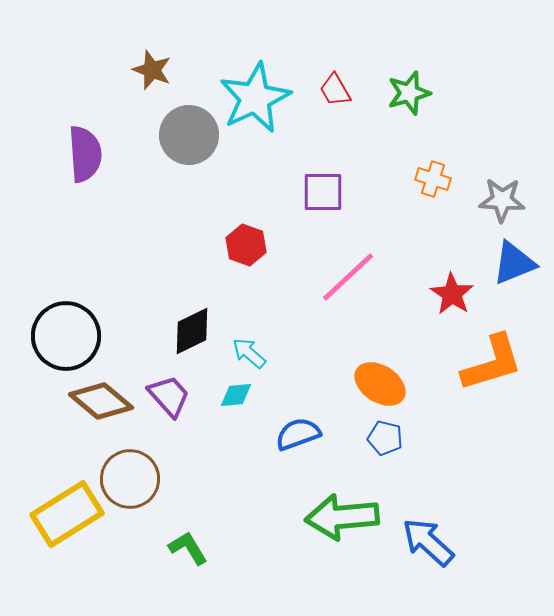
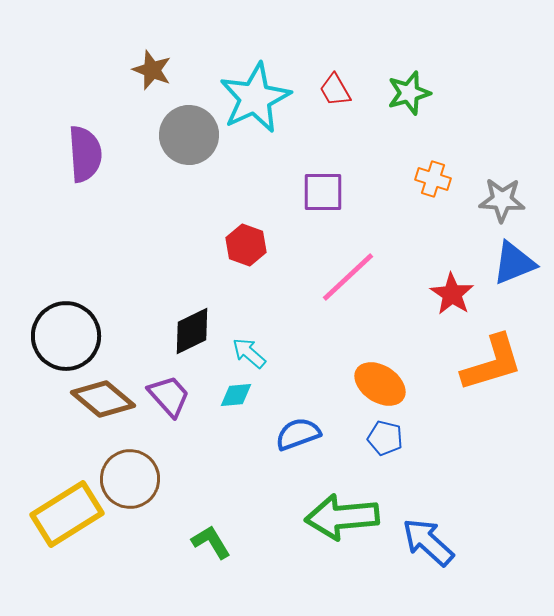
brown diamond: moved 2 px right, 2 px up
green L-shape: moved 23 px right, 6 px up
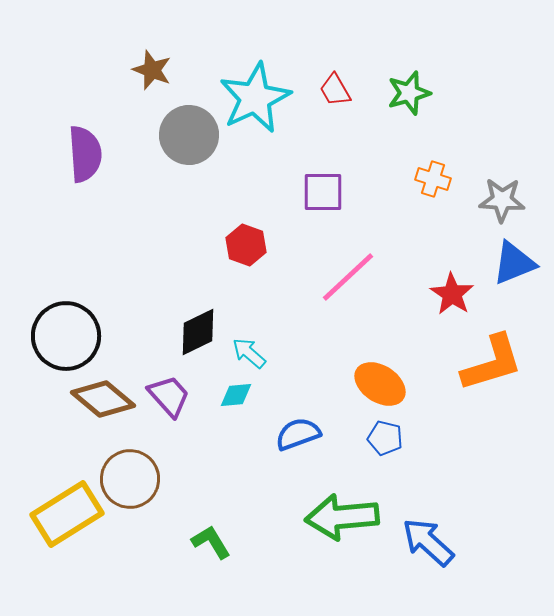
black diamond: moved 6 px right, 1 px down
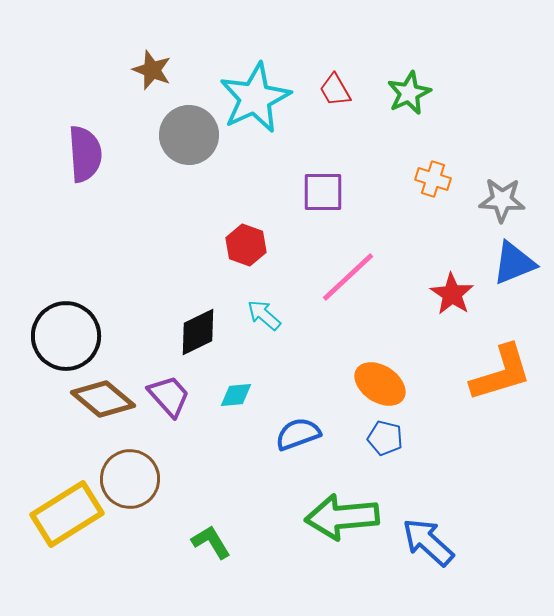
green star: rotated 9 degrees counterclockwise
cyan arrow: moved 15 px right, 38 px up
orange L-shape: moved 9 px right, 10 px down
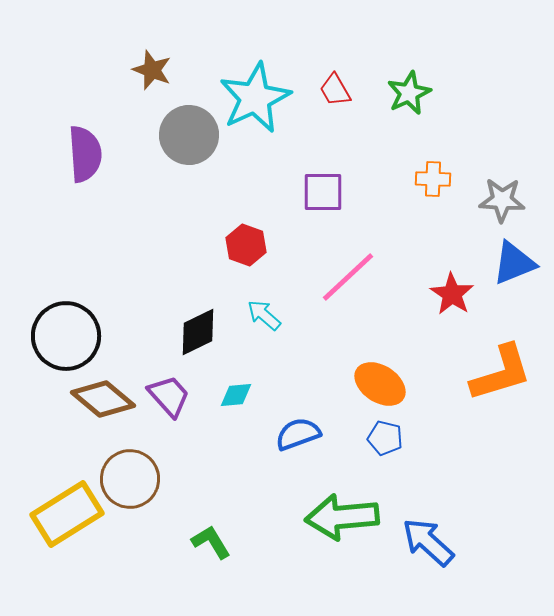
orange cross: rotated 16 degrees counterclockwise
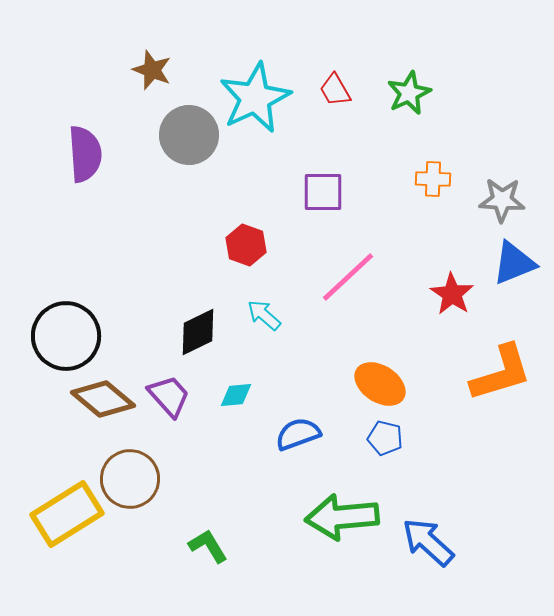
green L-shape: moved 3 px left, 4 px down
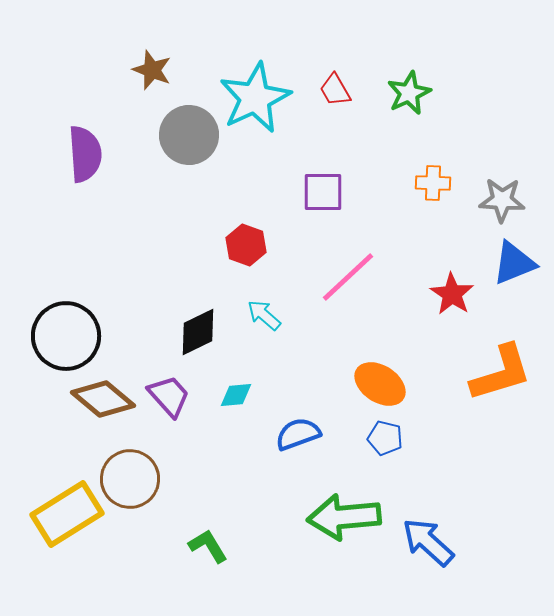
orange cross: moved 4 px down
green arrow: moved 2 px right
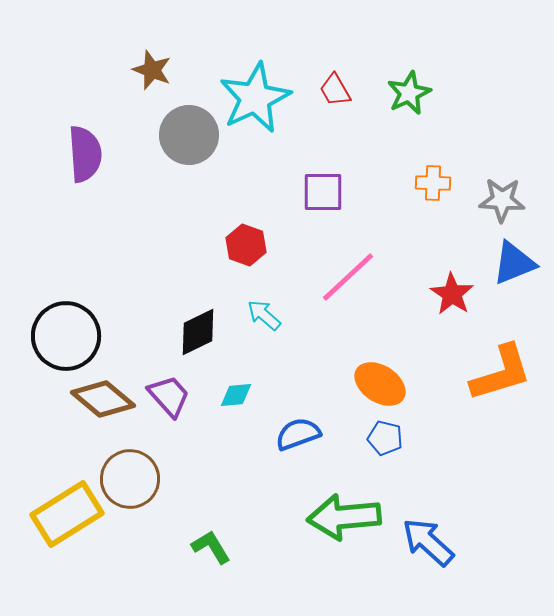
green L-shape: moved 3 px right, 1 px down
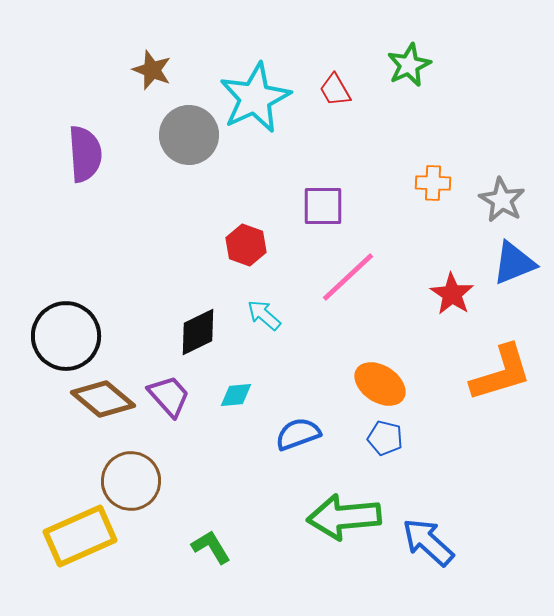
green star: moved 28 px up
purple square: moved 14 px down
gray star: rotated 27 degrees clockwise
brown circle: moved 1 px right, 2 px down
yellow rectangle: moved 13 px right, 22 px down; rotated 8 degrees clockwise
